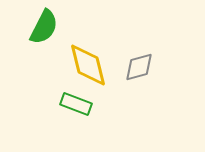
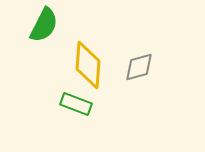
green semicircle: moved 2 px up
yellow diamond: rotated 18 degrees clockwise
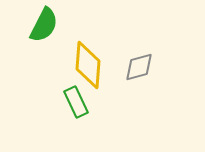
green rectangle: moved 2 px up; rotated 44 degrees clockwise
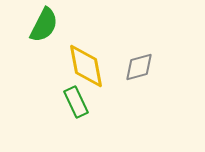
yellow diamond: moved 2 px left, 1 px down; rotated 15 degrees counterclockwise
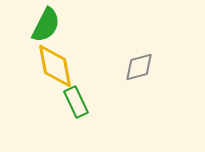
green semicircle: moved 2 px right
yellow diamond: moved 31 px left
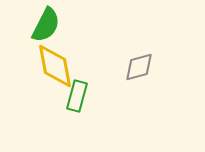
green rectangle: moved 1 px right, 6 px up; rotated 40 degrees clockwise
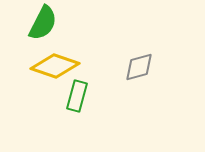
green semicircle: moved 3 px left, 2 px up
yellow diamond: rotated 60 degrees counterclockwise
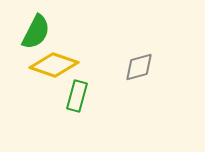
green semicircle: moved 7 px left, 9 px down
yellow diamond: moved 1 px left, 1 px up
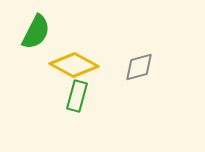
yellow diamond: moved 20 px right; rotated 9 degrees clockwise
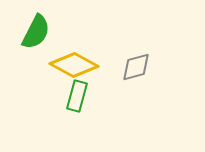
gray diamond: moved 3 px left
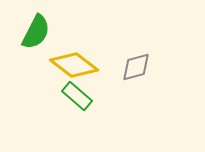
yellow diamond: rotated 9 degrees clockwise
green rectangle: rotated 64 degrees counterclockwise
